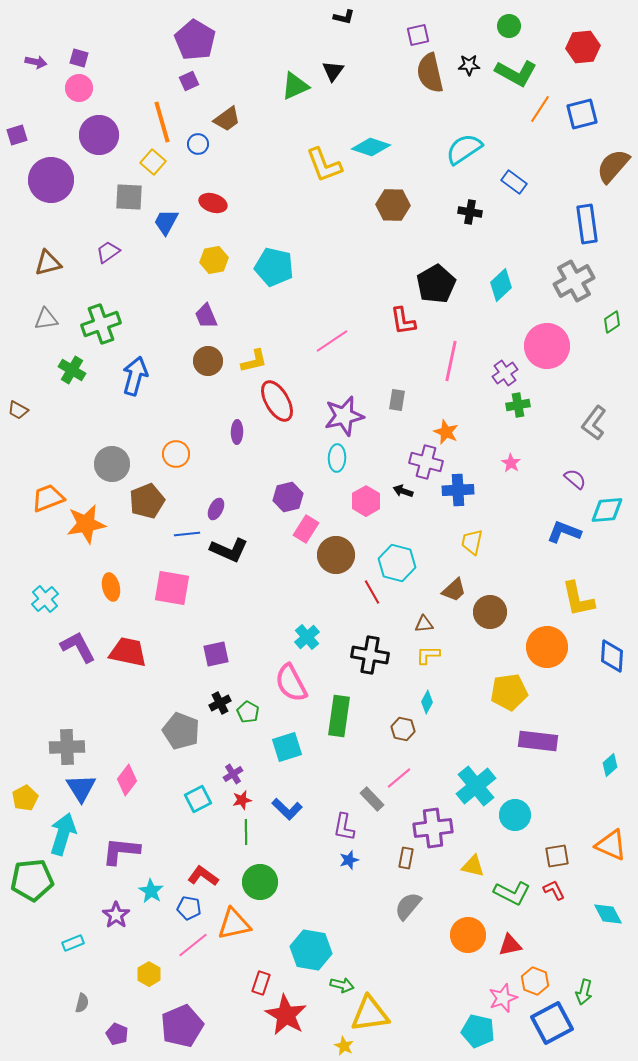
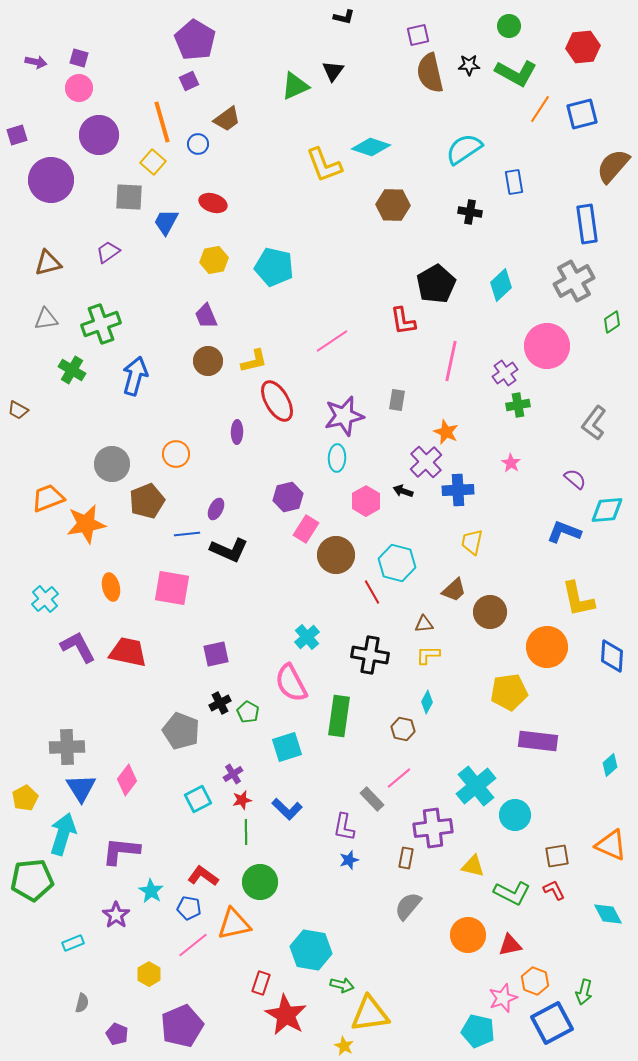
blue rectangle at (514, 182): rotated 45 degrees clockwise
purple cross at (426, 462): rotated 32 degrees clockwise
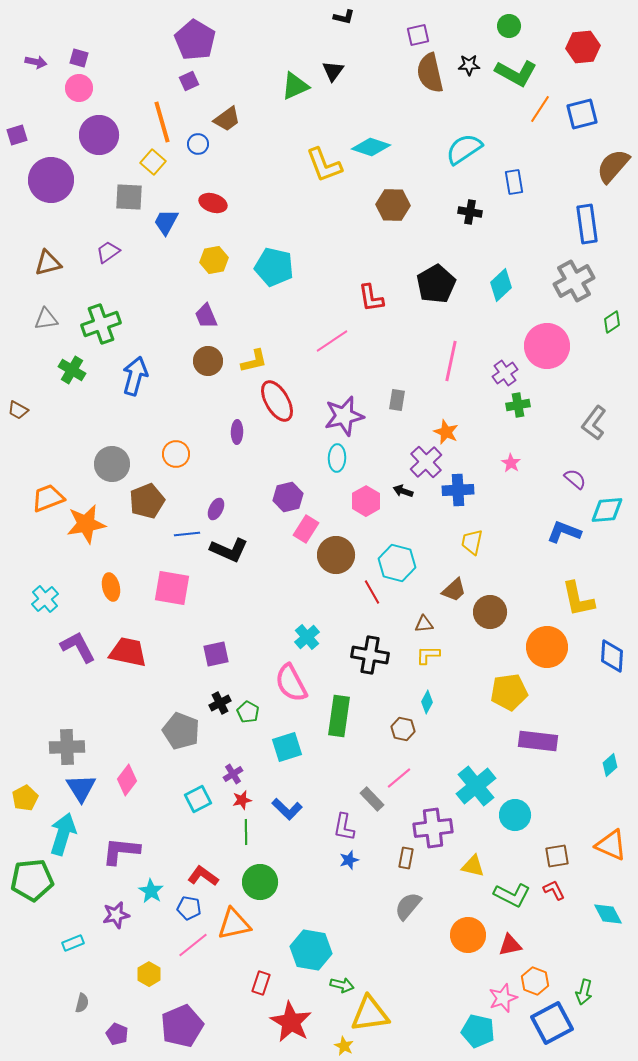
red L-shape at (403, 321): moved 32 px left, 23 px up
green L-shape at (512, 893): moved 2 px down
purple star at (116, 915): rotated 24 degrees clockwise
red star at (286, 1015): moved 5 px right, 7 px down
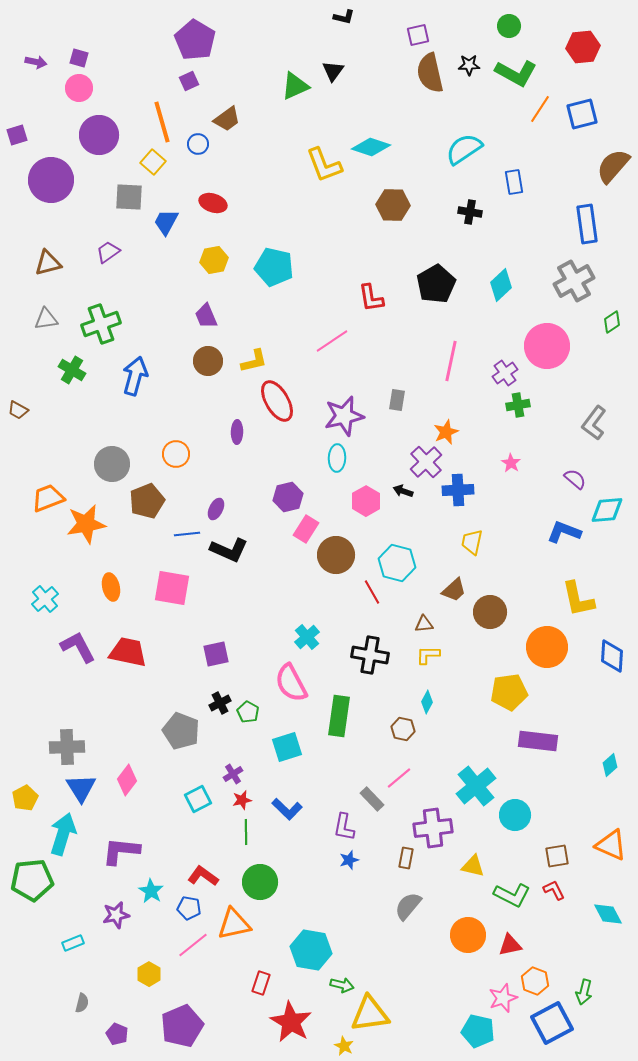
orange star at (446, 432): rotated 25 degrees clockwise
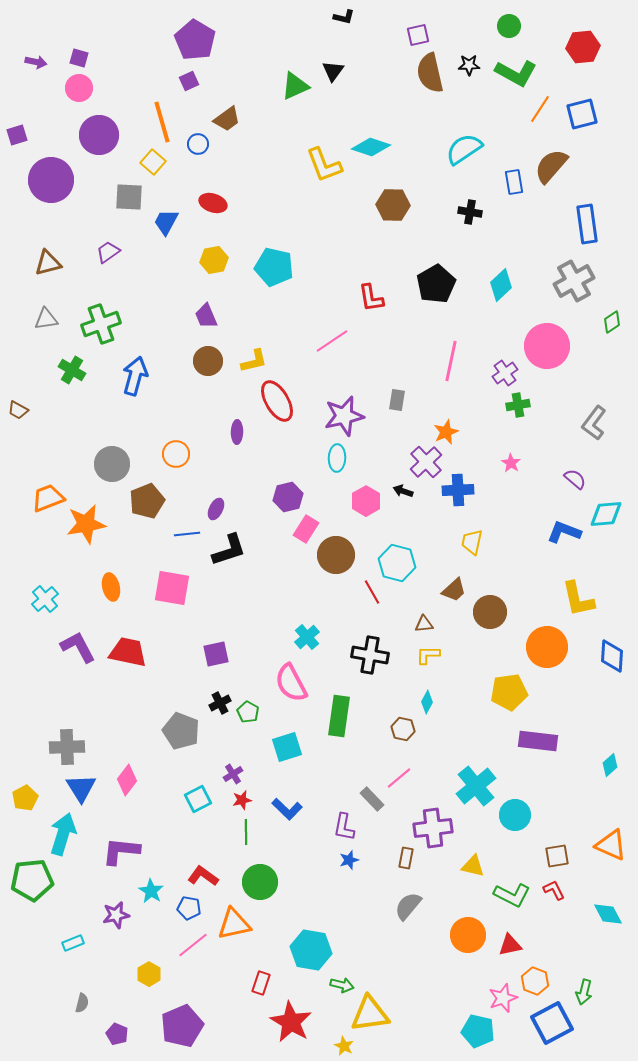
brown semicircle at (613, 166): moved 62 px left
cyan diamond at (607, 510): moved 1 px left, 4 px down
black L-shape at (229, 550): rotated 42 degrees counterclockwise
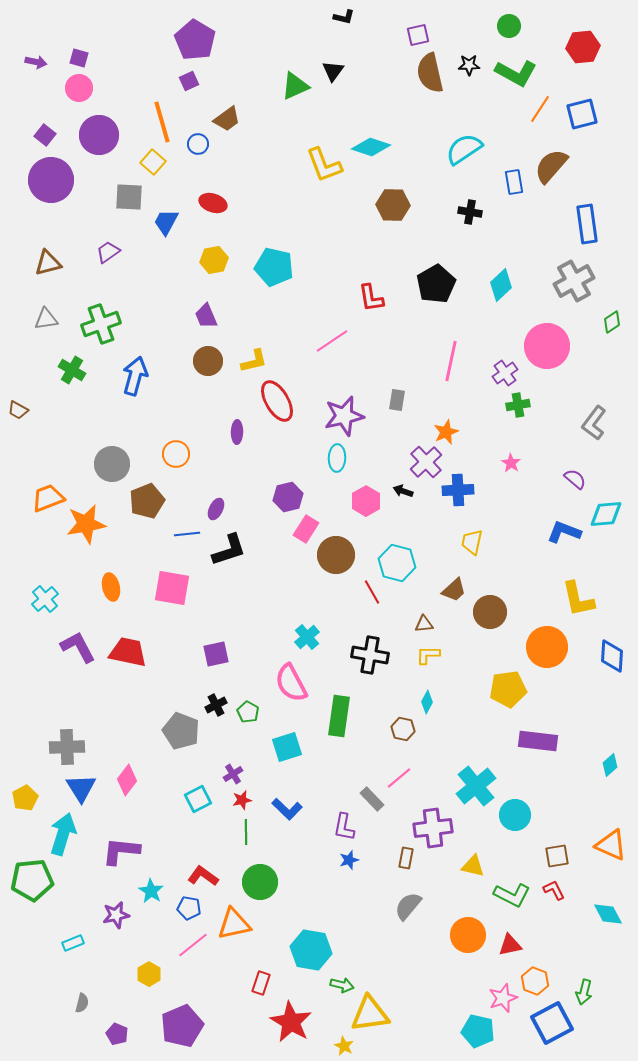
purple square at (17, 135): moved 28 px right; rotated 35 degrees counterclockwise
yellow pentagon at (509, 692): moved 1 px left, 3 px up
black cross at (220, 703): moved 4 px left, 2 px down
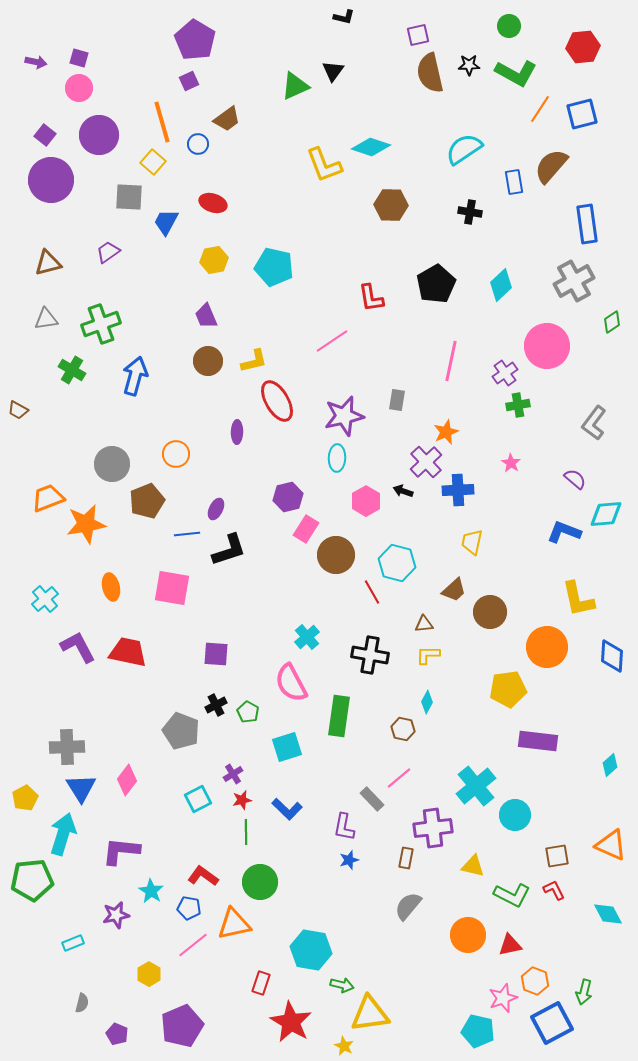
brown hexagon at (393, 205): moved 2 px left
purple square at (216, 654): rotated 16 degrees clockwise
